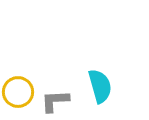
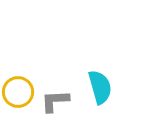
cyan semicircle: moved 1 px down
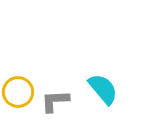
cyan semicircle: moved 3 px right, 2 px down; rotated 24 degrees counterclockwise
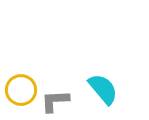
yellow circle: moved 3 px right, 2 px up
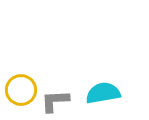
cyan semicircle: moved 4 px down; rotated 60 degrees counterclockwise
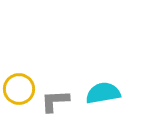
yellow circle: moved 2 px left, 1 px up
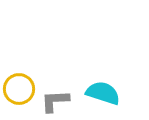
cyan semicircle: rotated 28 degrees clockwise
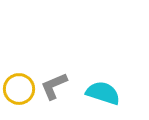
gray L-shape: moved 1 px left, 15 px up; rotated 20 degrees counterclockwise
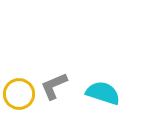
yellow circle: moved 5 px down
